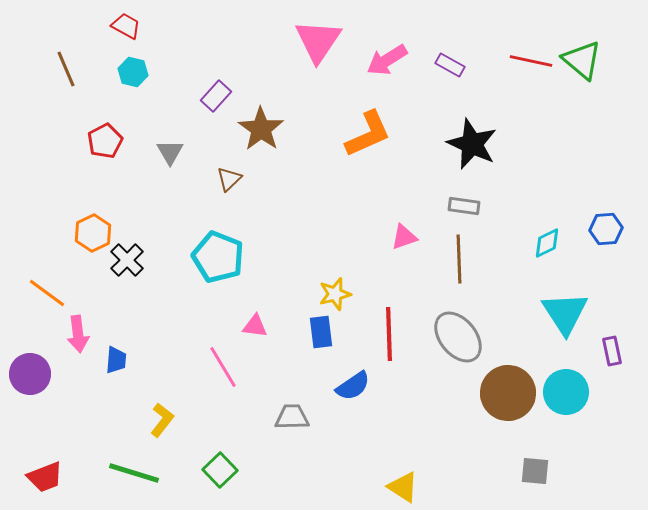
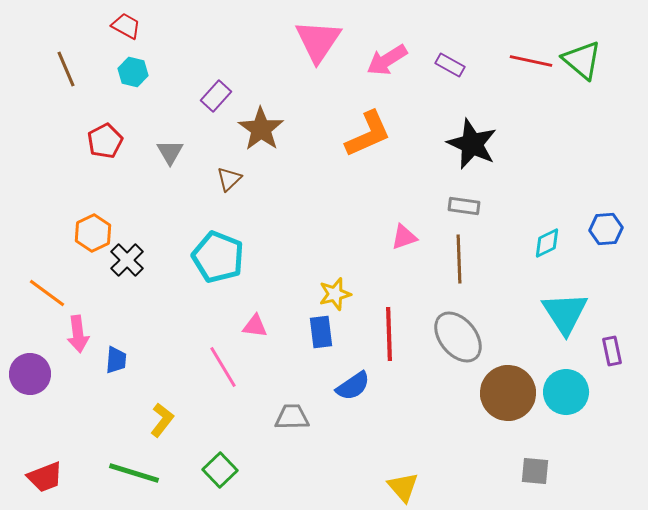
yellow triangle at (403, 487): rotated 16 degrees clockwise
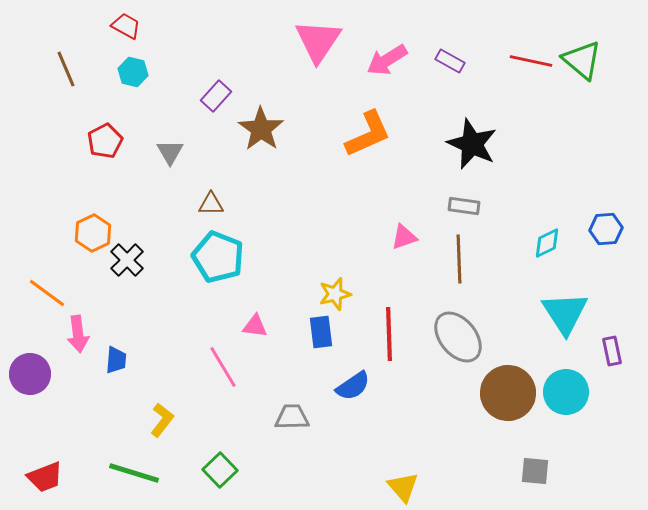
purple rectangle at (450, 65): moved 4 px up
brown triangle at (229, 179): moved 18 px left, 25 px down; rotated 44 degrees clockwise
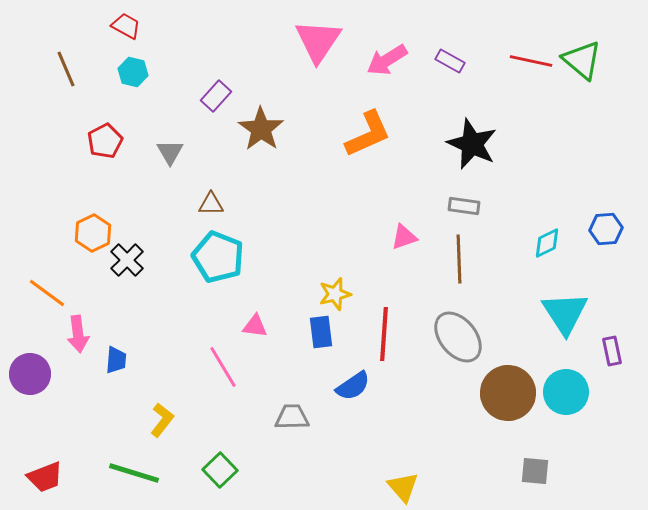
red line at (389, 334): moved 5 px left; rotated 6 degrees clockwise
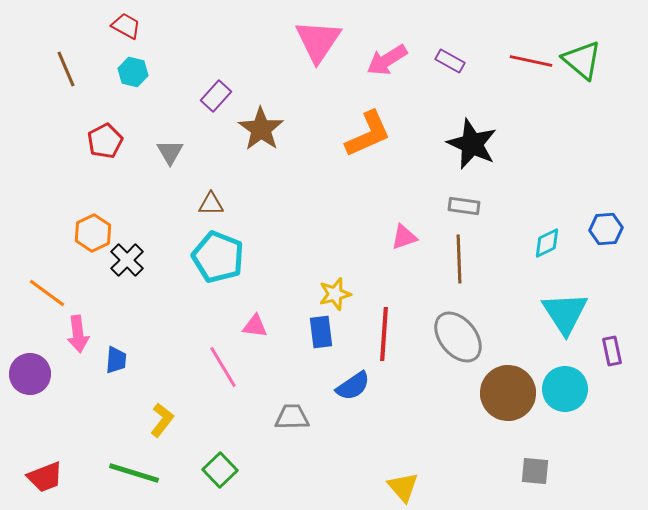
cyan circle at (566, 392): moved 1 px left, 3 px up
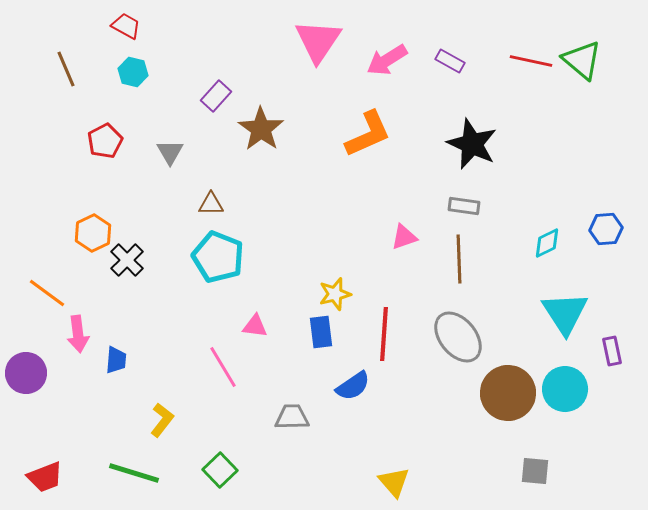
purple circle at (30, 374): moved 4 px left, 1 px up
yellow triangle at (403, 487): moved 9 px left, 5 px up
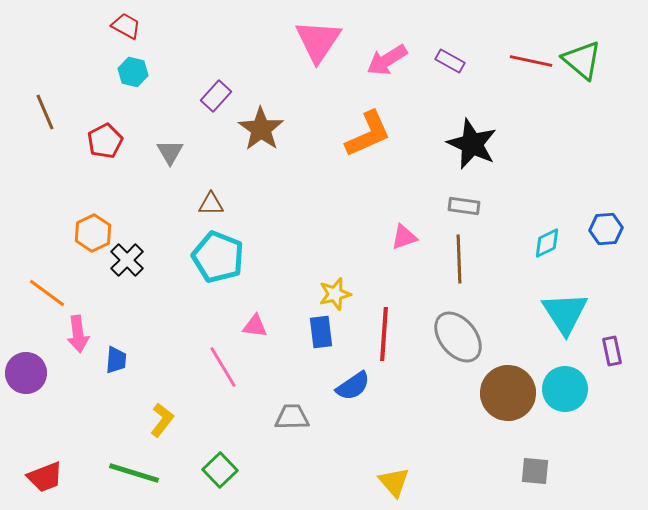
brown line at (66, 69): moved 21 px left, 43 px down
